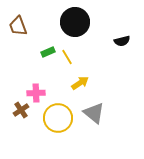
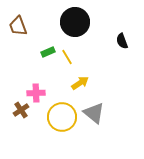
black semicircle: rotated 84 degrees clockwise
yellow circle: moved 4 px right, 1 px up
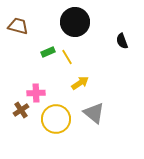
brown trapezoid: rotated 125 degrees clockwise
yellow circle: moved 6 px left, 2 px down
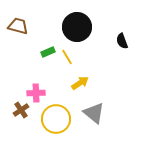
black circle: moved 2 px right, 5 px down
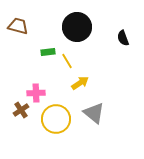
black semicircle: moved 1 px right, 3 px up
green rectangle: rotated 16 degrees clockwise
yellow line: moved 4 px down
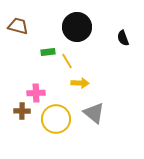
yellow arrow: rotated 36 degrees clockwise
brown cross: moved 1 px right, 1 px down; rotated 35 degrees clockwise
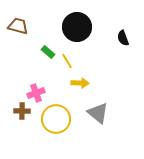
green rectangle: rotated 48 degrees clockwise
pink cross: rotated 18 degrees counterclockwise
gray triangle: moved 4 px right
